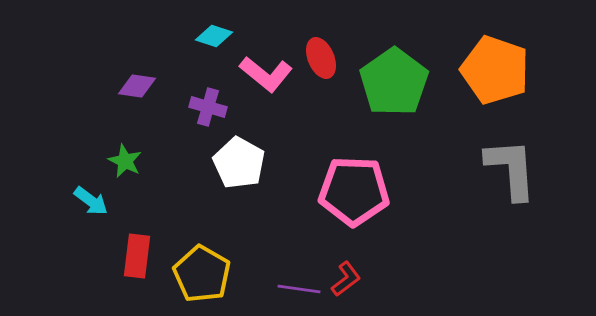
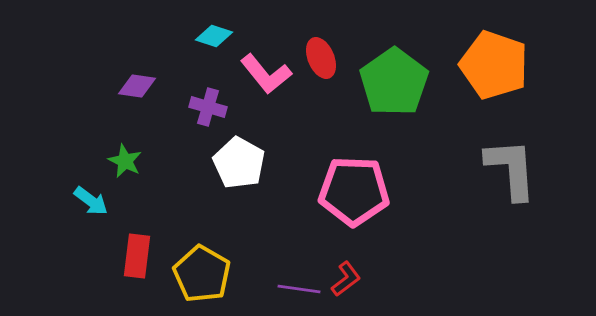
orange pentagon: moved 1 px left, 5 px up
pink L-shape: rotated 12 degrees clockwise
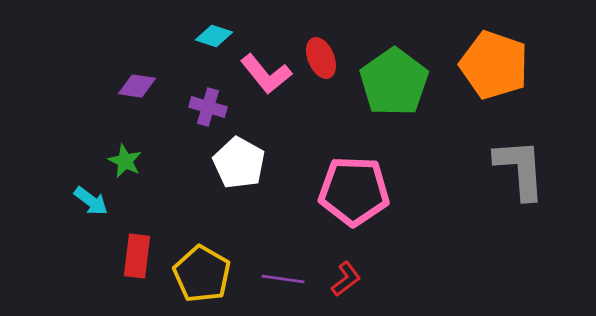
gray L-shape: moved 9 px right
purple line: moved 16 px left, 10 px up
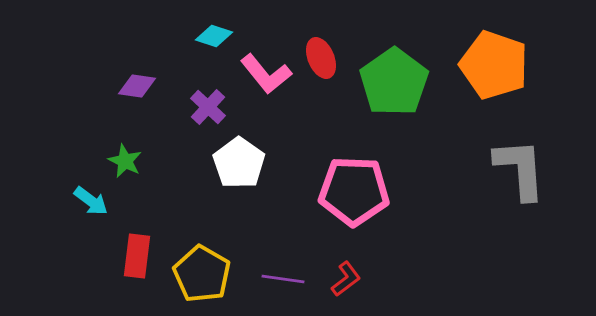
purple cross: rotated 27 degrees clockwise
white pentagon: rotated 6 degrees clockwise
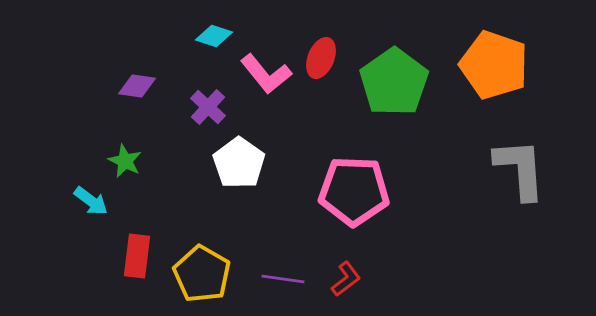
red ellipse: rotated 45 degrees clockwise
